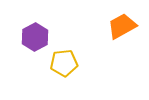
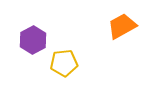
purple hexagon: moved 2 px left, 3 px down
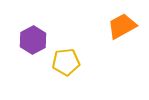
yellow pentagon: moved 2 px right, 1 px up
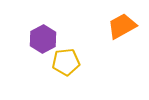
purple hexagon: moved 10 px right, 1 px up
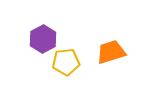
orange trapezoid: moved 11 px left, 26 px down; rotated 12 degrees clockwise
